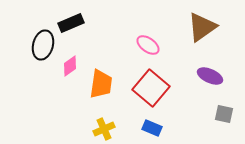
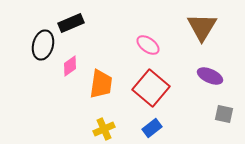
brown triangle: rotated 24 degrees counterclockwise
blue rectangle: rotated 60 degrees counterclockwise
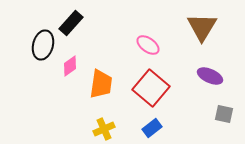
black rectangle: rotated 25 degrees counterclockwise
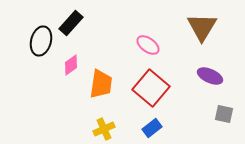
black ellipse: moved 2 px left, 4 px up
pink diamond: moved 1 px right, 1 px up
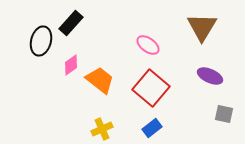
orange trapezoid: moved 1 px left, 4 px up; rotated 60 degrees counterclockwise
yellow cross: moved 2 px left
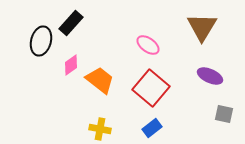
yellow cross: moved 2 px left; rotated 35 degrees clockwise
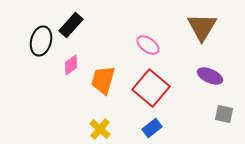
black rectangle: moved 2 px down
orange trapezoid: moved 3 px right; rotated 112 degrees counterclockwise
yellow cross: rotated 30 degrees clockwise
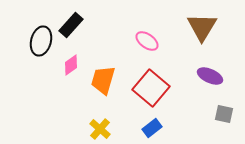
pink ellipse: moved 1 px left, 4 px up
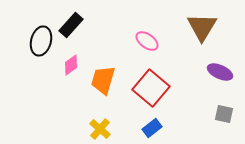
purple ellipse: moved 10 px right, 4 px up
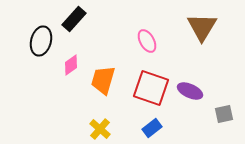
black rectangle: moved 3 px right, 6 px up
pink ellipse: rotated 25 degrees clockwise
purple ellipse: moved 30 px left, 19 px down
red square: rotated 21 degrees counterclockwise
gray square: rotated 24 degrees counterclockwise
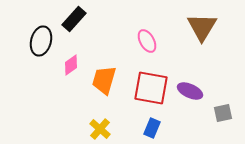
orange trapezoid: moved 1 px right
red square: rotated 9 degrees counterclockwise
gray square: moved 1 px left, 1 px up
blue rectangle: rotated 30 degrees counterclockwise
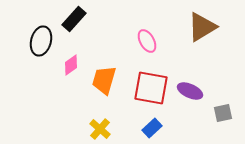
brown triangle: rotated 28 degrees clockwise
blue rectangle: rotated 24 degrees clockwise
